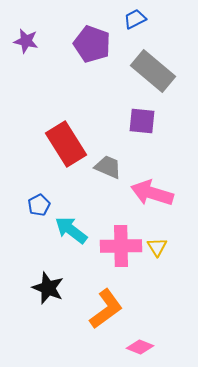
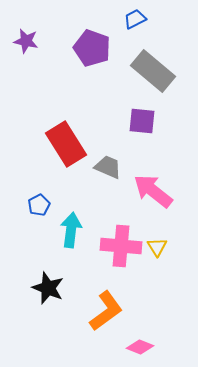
purple pentagon: moved 4 px down
pink arrow: moved 1 px right, 2 px up; rotated 21 degrees clockwise
cyan arrow: rotated 60 degrees clockwise
pink cross: rotated 6 degrees clockwise
orange L-shape: moved 2 px down
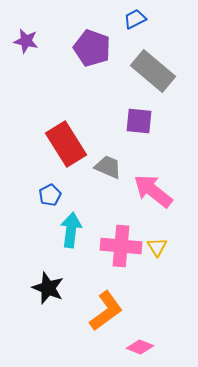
purple square: moved 3 px left
blue pentagon: moved 11 px right, 10 px up
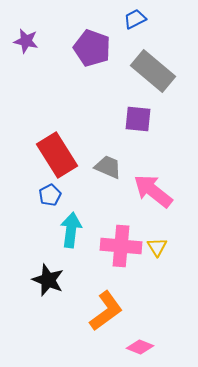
purple square: moved 1 px left, 2 px up
red rectangle: moved 9 px left, 11 px down
black star: moved 8 px up
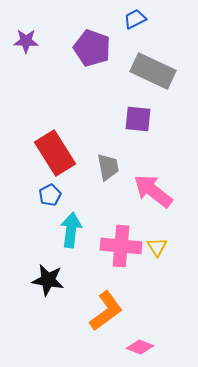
purple star: rotated 10 degrees counterclockwise
gray rectangle: rotated 15 degrees counterclockwise
red rectangle: moved 2 px left, 2 px up
gray trapezoid: rotated 56 degrees clockwise
black star: rotated 12 degrees counterclockwise
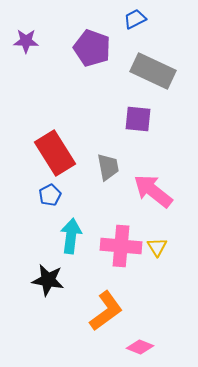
cyan arrow: moved 6 px down
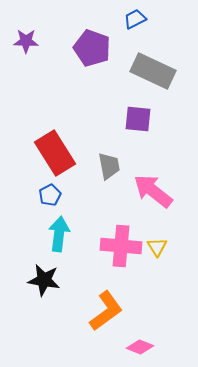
gray trapezoid: moved 1 px right, 1 px up
cyan arrow: moved 12 px left, 2 px up
black star: moved 4 px left
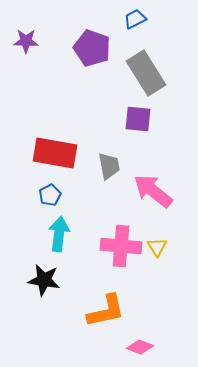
gray rectangle: moved 7 px left, 2 px down; rotated 33 degrees clockwise
red rectangle: rotated 48 degrees counterclockwise
orange L-shape: rotated 24 degrees clockwise
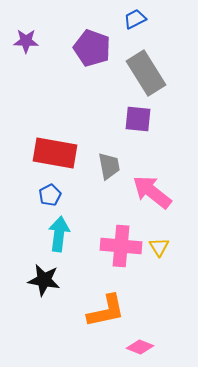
pink arrow: moved 1 px left, 1 px down
yellow triangle: moved 2 px right
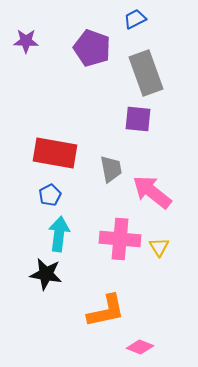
gray rectangle: rotated 12 degrees clockwise
gray trapezoid: moved 2 px right, 3 px down
pink cross: moved 1 px left, 7 px up
black star: moved 2 px right, 6 px up
